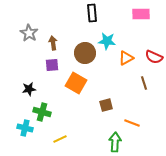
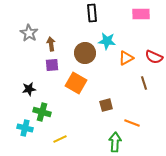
brown arrow: moved 2 px left, 1 px down
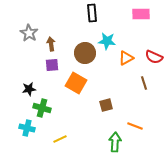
green cross: moved 4 px up
orange line: moved 3 px right, 3 px down
cyan cross: moved 2 px right
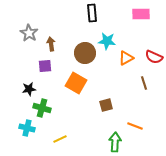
purple square: moved 7 px left, 1 px down
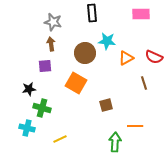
gray star: moved 24 px right, 11 px up; rotated 18 degrees counterclockwise
orange line: rotated 21 degrees counterclockwise
